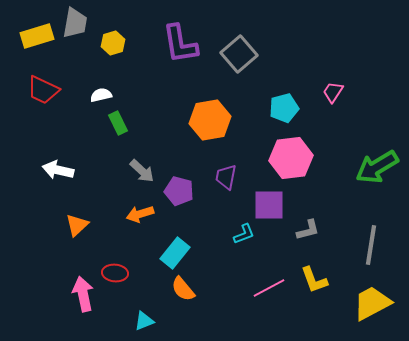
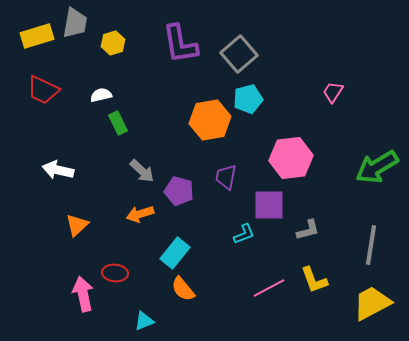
cyan pentagon: moved 36 px left, 9 px up
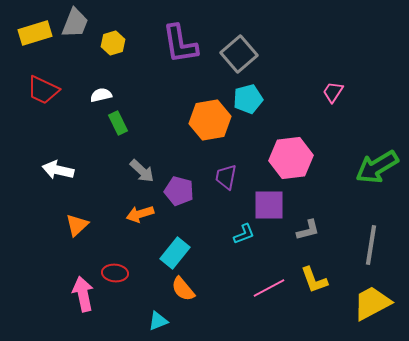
gray trapezoid: rotated 12 degrees clockwise
yellow rectangle: moved 2 px left, 3 px up
cyan triangle: moved 14 px right
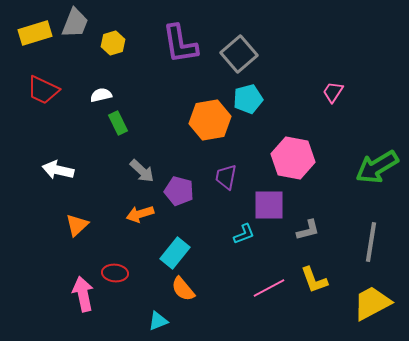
pink hexagon: moved 2 px right; rotated 18 degrees clockwise
gray line: moved 3 px up
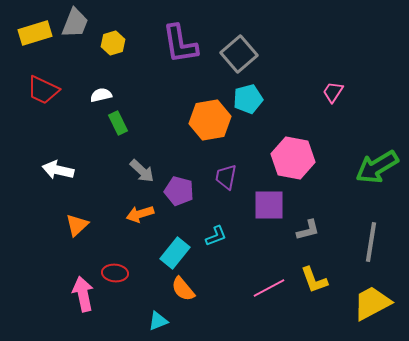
cyan L-shape: moved 28 px left, 2 px down
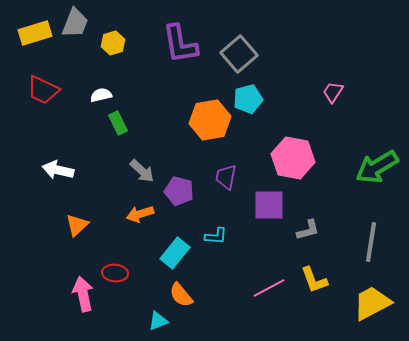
cyan L-shape: rotated 25 degrees clockwise
orange semicircle: moved 2 px left, 6 px down
